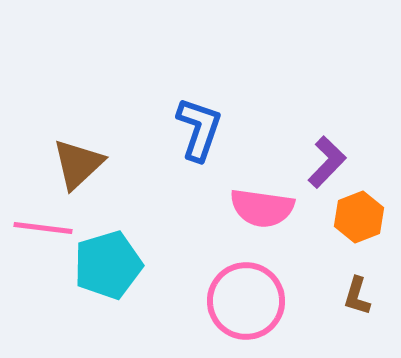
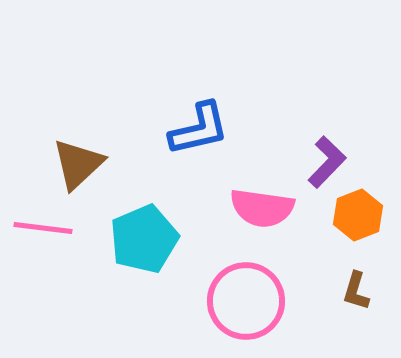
blue L-shape: rotated 58 degrees clockwise
orange hexagon: moved 1 px left, 2 px up
cyan pentagon: moved 36 px right, 26 px up; rotated 6 degrees counterclockwise
brown L-shape: moved 1 px left, 5 px up
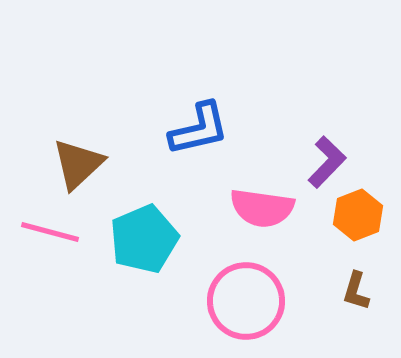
pink line: moved 7 px right, 4 px down; rotated 8 degrees clockwise
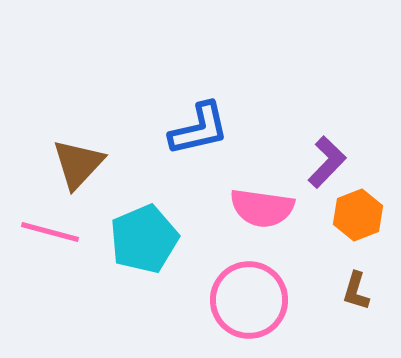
brown triangle: rotated 4 degrees counterclockwise
pink circle: moved 3 px right, 1 px up
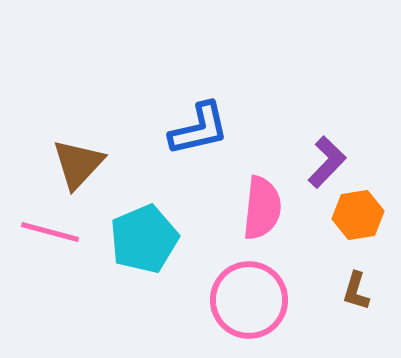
pink semicircle: rotated 92 degrees counterclockwise
orange hexagon: rotated 12 degrees clockwise
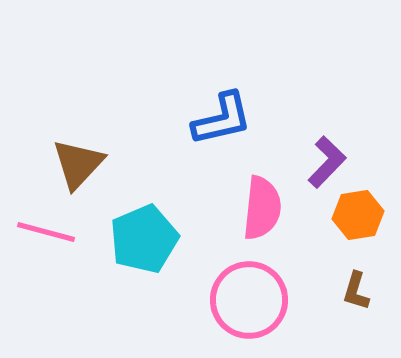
blue L-shape: moved 23 px right, 10 px up
pink line: moved 4 px left
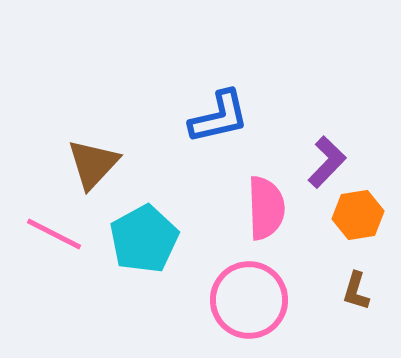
blue L-shape: moved 3 px left, 2 px up
brown triangle: moved 15 px right
pink semicircle: moved 4 px right; rotated 8 degrees counterclockwise
pink line: moved 8 px right, 2 px down; rotated 12 degrees clockwise
cyan pentagon: rotated 6 degrees counterclockwise
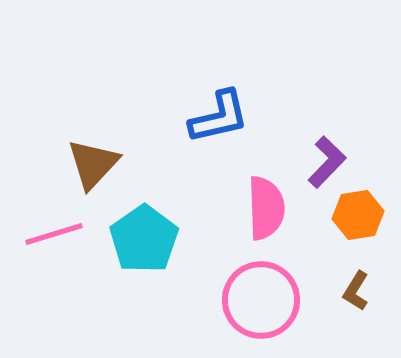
pink line: rotated 44 degrees counterclockwise
cyan pentagon: rotated 6 degrees counterclockwise
brown L-shape: rotated 15 degrees clockwise
pink circle: moved 12 px right
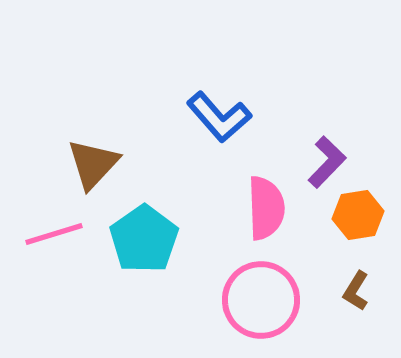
blue L-shape: rotated 62 degrees clockwise
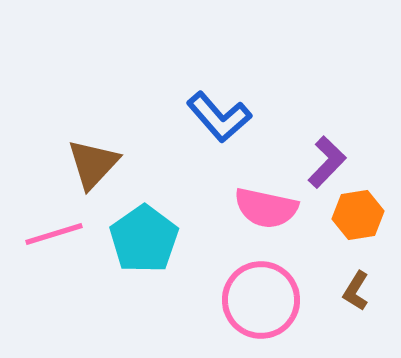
pink semicircle: rotated 104 degrees clockwise
